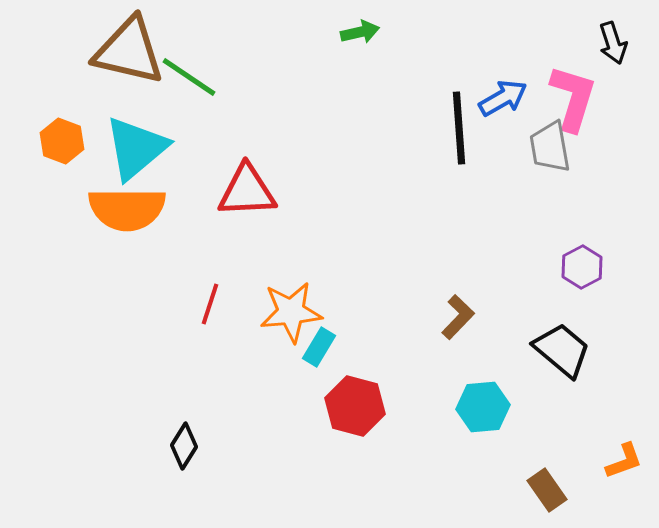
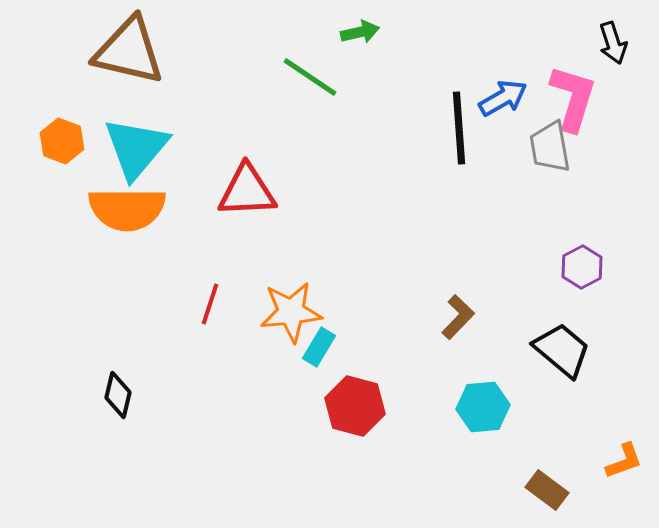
green line: moved 121 px right
cyan triangle: rotated 10 degrees counterclockwise
black diamond: moved 66 px left, 51 px up; rotated 18 degrees counterclockwise
brown rectangle: rotated 18 degrees counterclockwise
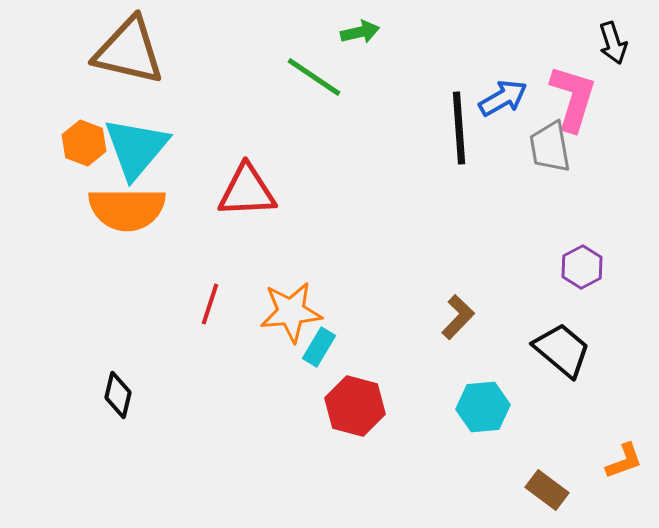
green line: moved 4 px right
orange hexagon: moved 22 px right, 2 px down
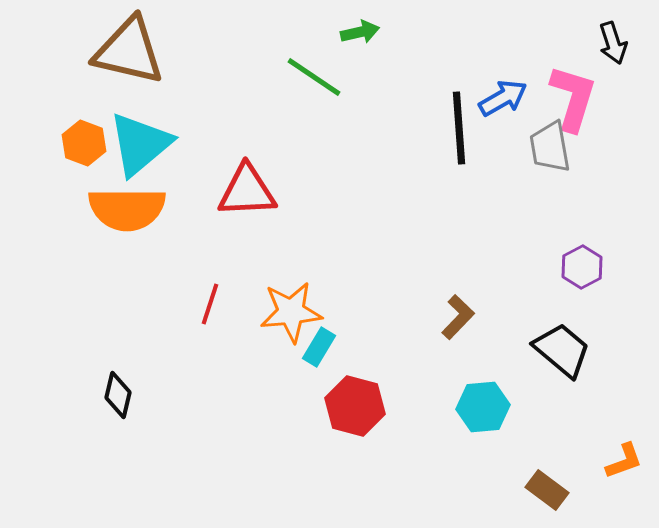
cyan triangle: moved 4 px right, 4 px up; rotated 10 degrees clockwise
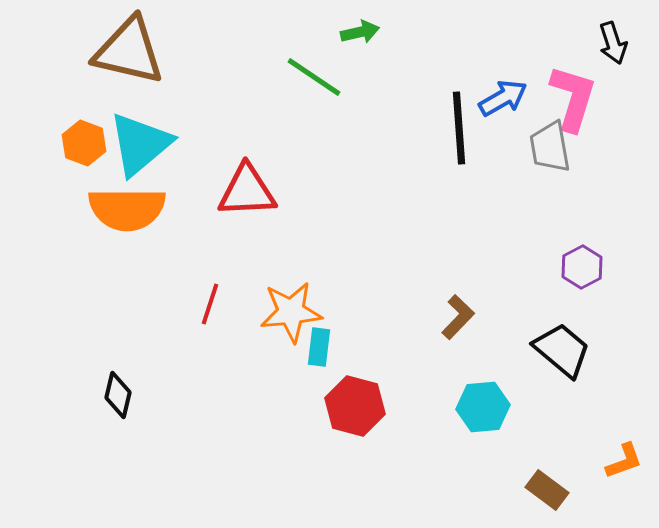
cyan rectangle: rotated 24 degrees counterclockwise
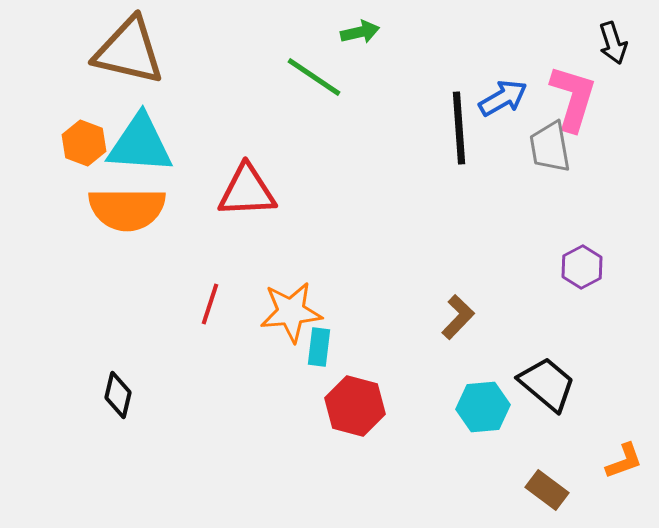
cyan triangle: rotated 44 degrees clockwise
black trapezoid: moved 15 px left, 34 px down
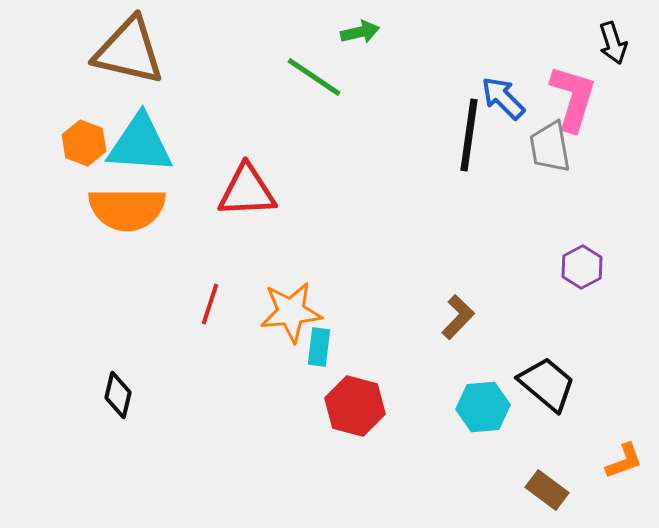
blue arrow: rotated 105 degrees counterclockwise
black line: moved 10 px right, 7 px down; rotated 12 degrees clockwise
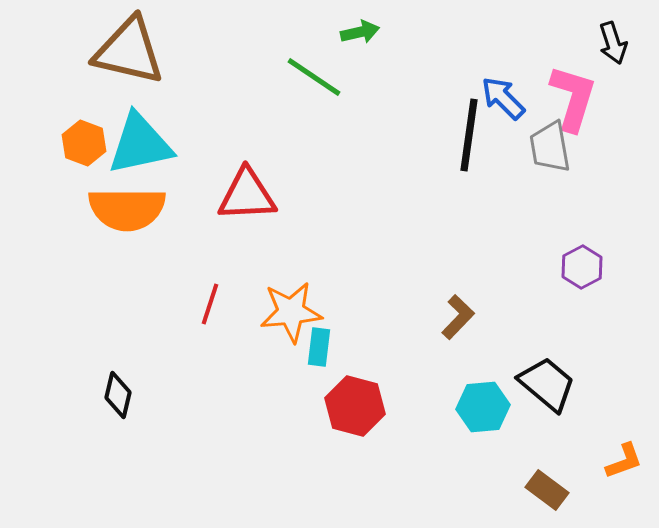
cyan triangle: rotated 16 degrees counterclockwise
red triangle: moved 4 px down
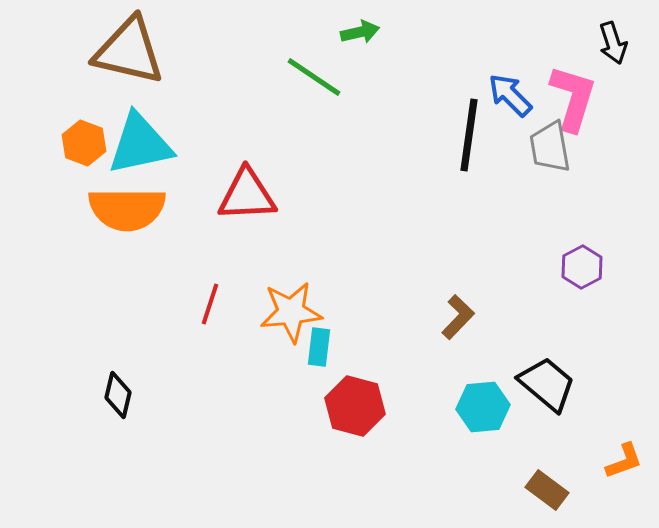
blue arrow: moved 7 px right, 3 px up
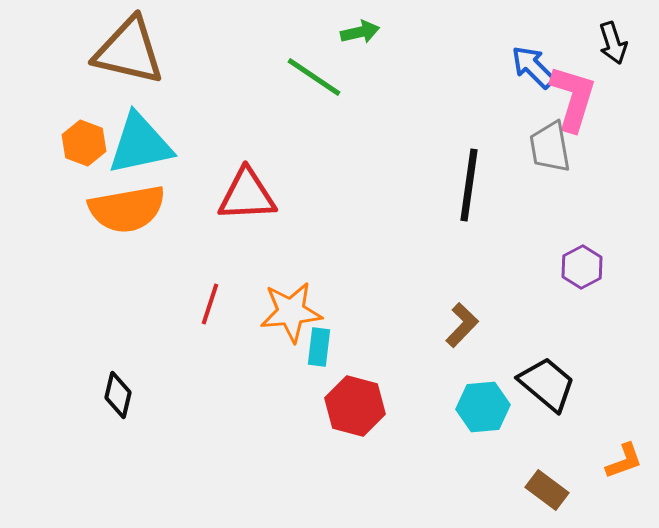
blue arrow: moved 23 px right, 28 px up
black line: moved 50 px down
orange semicircle: rotated 10 degrees counterclockwise
brown L-shape: moved 4 px right, 8 px down
